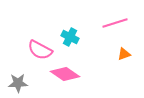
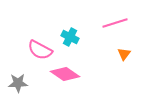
orange triangle: rotated 32 degrees counterclockwise
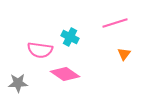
pink semicircle: rotated 20 degrees counterclockwise
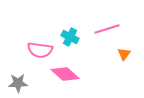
pink line: moved 8 px left, 6 px down
pink diamond: rotated 8 degrees clockwise
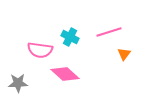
pink line: moved 2 px right, 3 px down
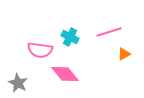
orange triangle: rotated 24 degrees clockwise
pink diamond: rotated 8 degrees clockwise
gray star: rotated 30 degrees clockwise
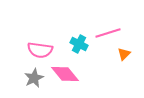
pink line: moved 1 px left, 1 px down
cyan cross: moved 9 px right, 7 px down
orange triangle: rotated 16 degrees counterclockwise
gray star: moved 16 px right, 5 px up; rotated 18 degrees clockwise
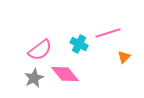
pink semicircle: rotated 45 degrees counterclockwise
orange triangle: moved 3 px down
